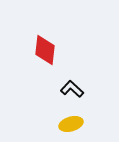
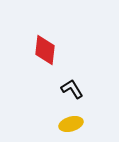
black L-shape: rotated 15 degrees clockwise
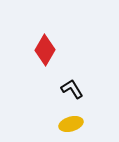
red diamond: rotated 24 degrees clockwise
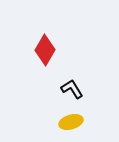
yellow ellipse: moved 2 px up
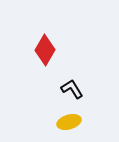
yellow ellipse: moved 2 px left
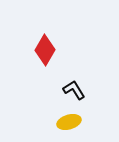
black L-shape: moved 2 px right, 1 px down
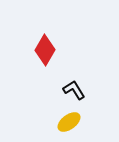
yellow ellipse: rotated 20 degrees counterclockwise
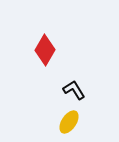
yellow ellipse: rotated 20 degrees counterclockwise
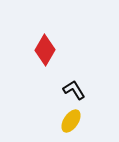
yellow ellipse: moved 2 px right, 1 px up
